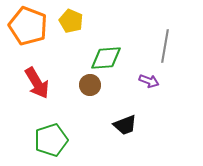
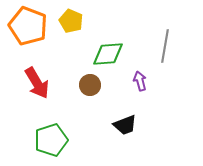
green diamond: moved 2 px right, 4 px up
purple arrow: moved 9 px left; rotated 126 degrees counterclockwise
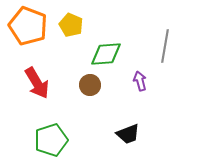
yellow pentagon: moved 4 px down
green diamond: moved 2 px left
black trapezoid: moved 3 px right, 9 px down
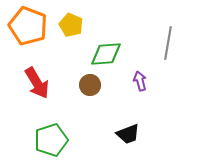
gray line: moved 3 px right, 3 px up
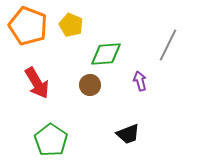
gray line: moved 2 px down; rotated 16 degrees clockwise
green pentagon: rotated 20 degrees counterclockwise
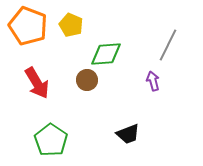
purple arrow: moved 13 px right
brown circle: moved 3 px left, 5 px up
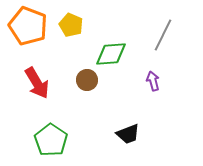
gray line: moved 5 px left, 10 px up
green diamond: moved 5 px right
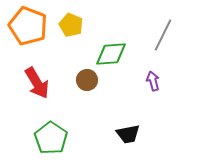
black trapezoid: rotated 10 degrees clockwise
green pentagon: moved 2 px up
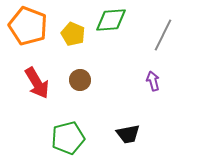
yellow pentagon: moved 2 px right, 9 px down
green diamond: moved 34 px up
brown circle: moved 7 px left
green pentagon: moved 17 px right; rotated 24 degrees clockwise
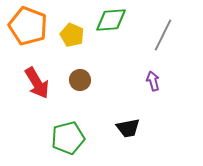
yellow pentagon: moved 1 px left, 1 px down
black trapezoid: moved 6 px up
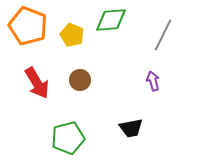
black trapezoid: moved 3 px right
